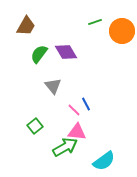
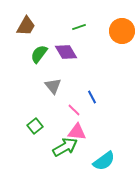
green line: moved 16 px left, 5 px down
blue line: moved 6 px right, 7 px up
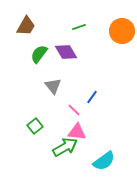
blue line: rotated 64 degrees clockwise
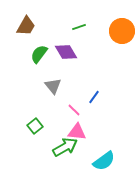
blue line: moved 2 px right
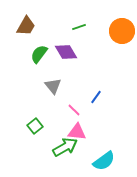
blue line: moved 2 px right
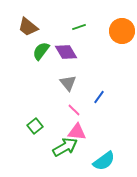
brown trapezoid: moved 2 px right, 1 px down; rotated 100 degrees clockwise
green semicircle: moved 2 px right, 3 px up
gray triangle: moved 15 px right, 3 px up
blue line: moved 3 px right
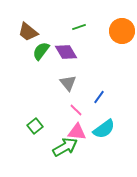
brown trapezoid: moved 5 px down
pink line: moved 2 px right
cyan semicircle: moved 32 px up
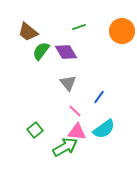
pink line: moved 1 px left, 1 px down
green square: moved 4 px down
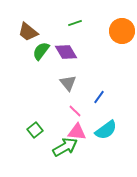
green line: moved 4 px left, 4 px up
cyan semicircle: moved 2 px right, 1 px down
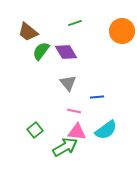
blue line: moved 2 px left; rotated 48 degrees clockwise
pink line: moved 1 px left; rotated 32 degrees counterclockwise
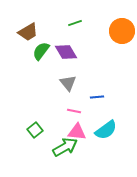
brown trapezoid: rotated 70 degrees counterclockwise
